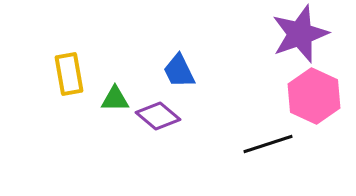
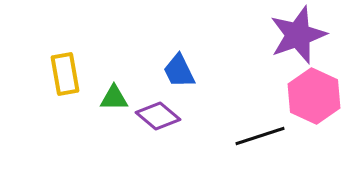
purple star: moved 2 px left, 1 px down
yellow rectangle: moved 4 px left
green triangle: moved 1 px left, 1 px up
black line: moved 8 px left, 8 px up
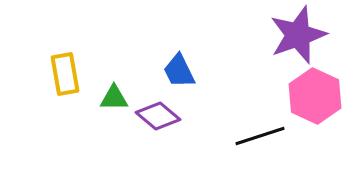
pink hexagon: moved 1 px right
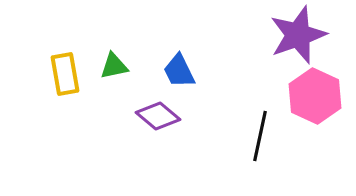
green triangle: moved 32 px up; rotated 12 degrees counterclockwise
black line: rotated 60 degrees counterclockwise
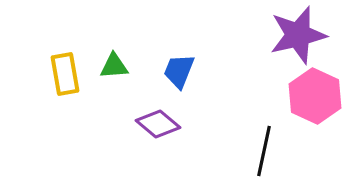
purple star: rotated 6 degrees clockwise
green triangle: rotated 8 degrees clockwise
blue trapezoid: rotated 48 degrees clockwise
purple diamond: moved 8 px down
black line: moved 4 px right, 15 px down
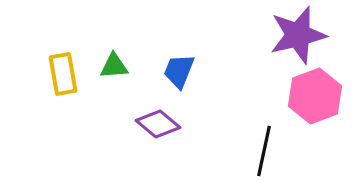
yellow rectangle: moved 2 px left
pink hexagon: rotated 14 degrees clockwise
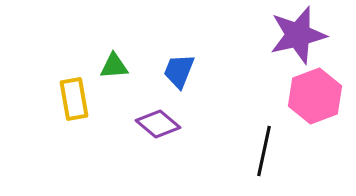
yellow rectangle: moved 11 px right, 25 px down
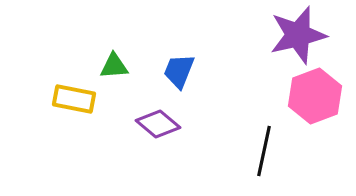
yellow rectangle: rotated 69 degrees counterclockwise
